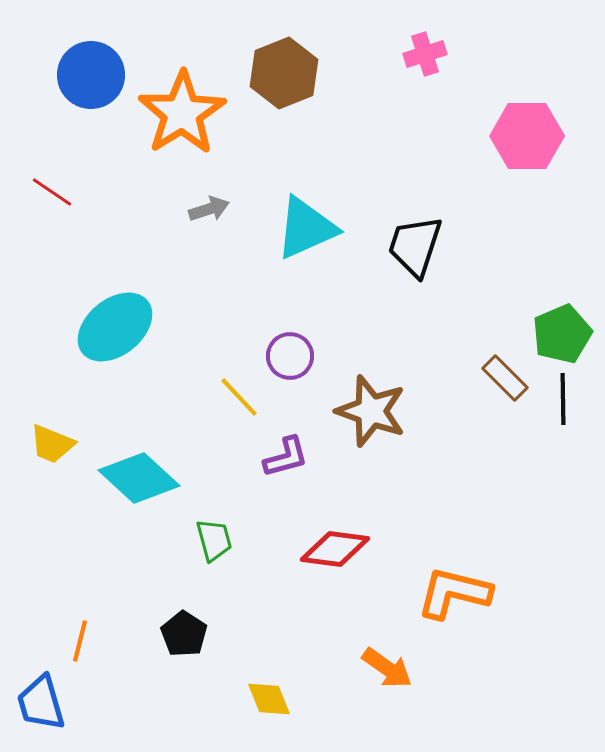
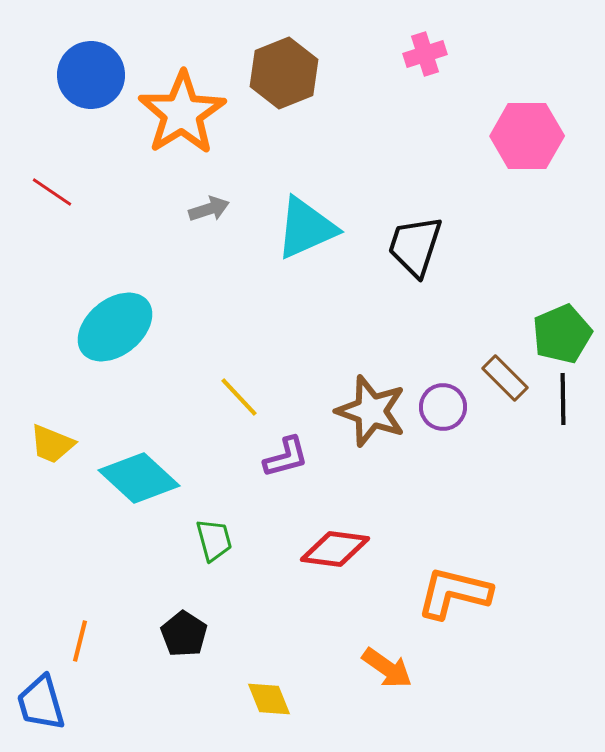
purple circle: moved 153 px right, 51 px down
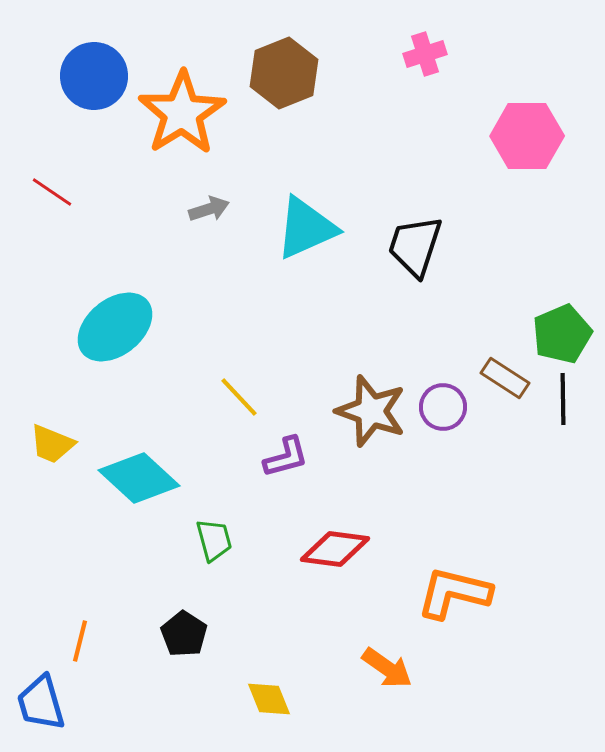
blue circle: moved 3 px right, 1 px down
brown rectangle: rotated 12 degrees counterclockwise
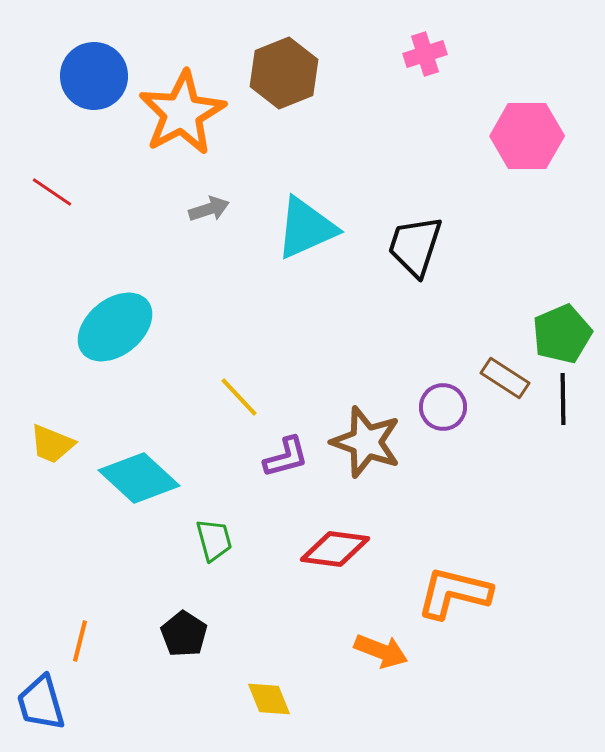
orange star: rotated 4 degrees clockwise
brown star: moved 5 px left, 31 px down
orange arrow: moved 6 px left, 17 px up; rotated 14 degrees counterclockwise
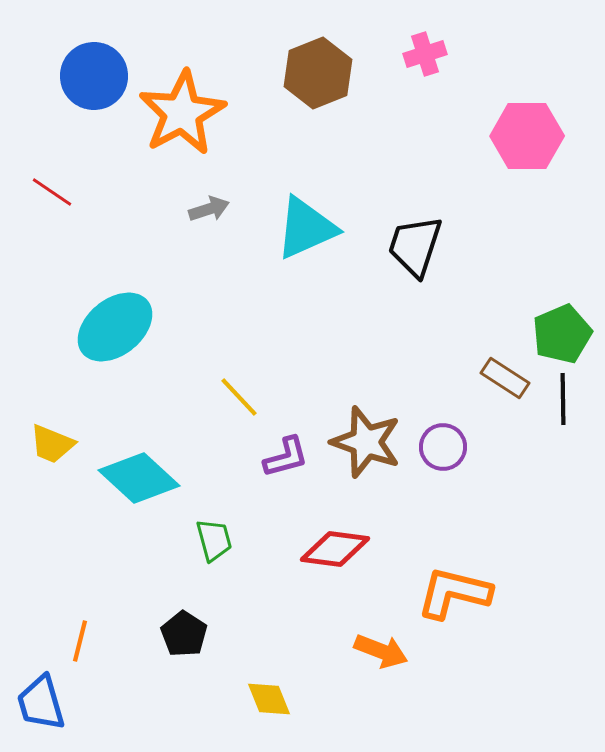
brown hexagon: moved 34 px right
purple circle: moved 40 px down
